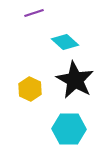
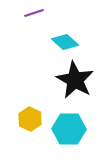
yellow hexagon: moved 30 px down
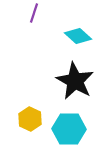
purple line: rotated 54 degrees counterclockwise
cyan diamond: moved 13 px right, 6 px up
black star: moved 1 px down
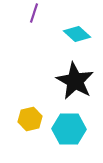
cyan diamond: moved 1 px left, 2 px up
yellow hexagon: rotated 20 degrees clockwise
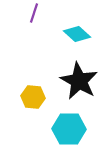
black star: moved 4 px right
yellow hexagon: moved 3 px right, 22 px up; rotated 20 degrees clockwise
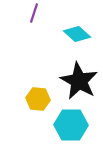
yellow hexagon: moved 5 px right, 2 px down
cyan hexagon: moved 2 px right, 4 px up
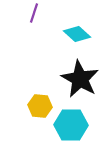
black star: moved 1 px right, 2 px up
yellow hexagon: moved 2 px right, 7 px down
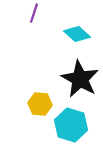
yellow hexagon: moved 2 px up
cyan hexagon: rotated 16 degrees clockwise
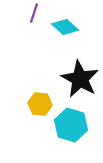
cyan diamond: moved 12 px left, 7 px up
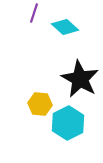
cyan hexagon: moved 3 px left, 2 px up; rotated 16 degrees clockwise
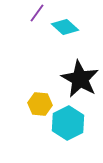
purple line: moved 3 px right; rotated 18 degrees clockwise
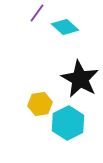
yellow hexagon: rotated 15 degrees counterclockwise
